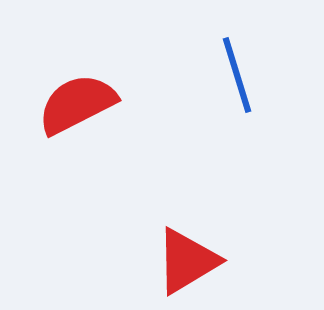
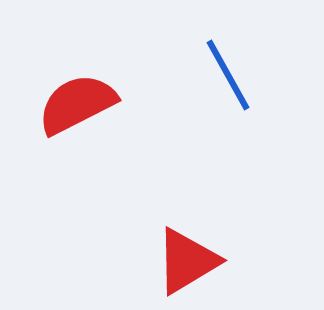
blue line: moved 9 px left; rotated 12 degrees counterclockwise
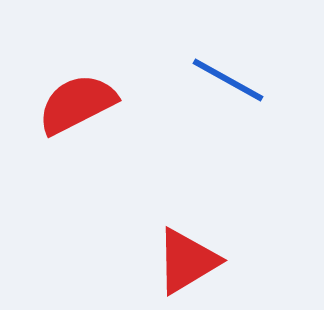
blue line: moved 5 px down; rotated 32 degrees counterclockwise
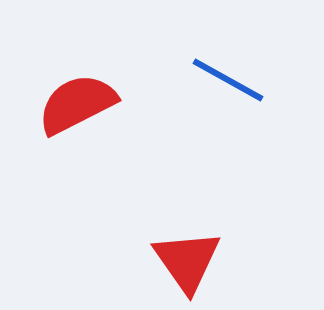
red triangle: rotated 34 degrees counterclockwise
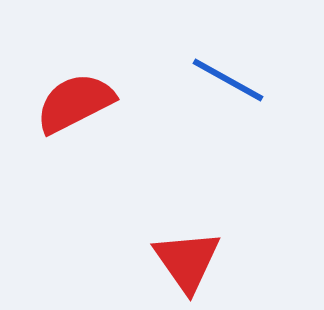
red semicircle: moved 2 px left, 1 px up
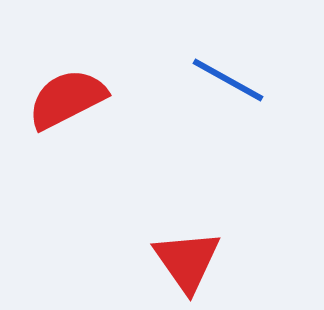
red semicircle: moved 8 px left, 4 px up
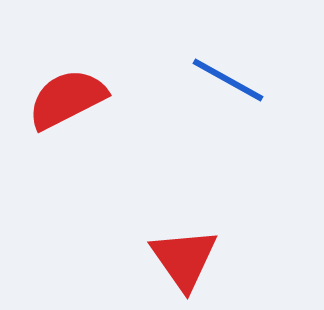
red triangle: moved 3 px left, 2 px up
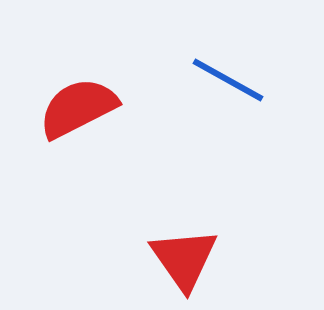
red semicircle: moved 11 px right, 9 px down
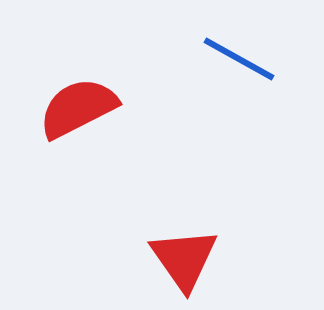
blue line: moved 11 px right, 21 px up
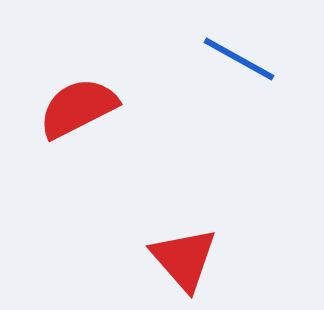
red triangle: rotated 6 degrees counterclockwise
